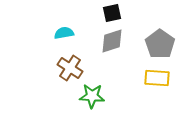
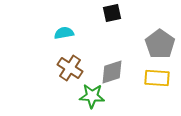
gray diamond: moved 31 px down
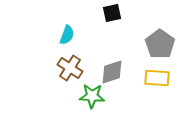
cyan semicircle: moved 3 px right, 2 px down; rotated 120 degrees clockwise
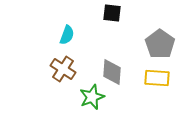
black square: rotated 18 degrees clockwise
brown cross: moved 7 px left, 1 px down
gray diamond: rotated 68 degrees counterclockwise
green star: moved 1 px down; rotated 25 degrees counterclockwise
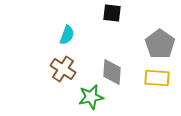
green star: moved 1 px left; rotated 10 degrees clockwise
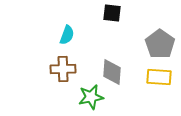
brown cross: rotated 35 degrees counterclockwise
yellow rectangle: moved 2 px right, 1 px up
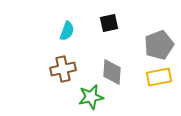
black square: moved 3 px left, 10 px down; rotated 18 degrees counterclockwise
cyan semicircle: moved 4 px up
gray pentagon: moved 1 px left, 1 px down; rotated 16 degrees clockwise
brown cross: rotated 10 degrees counterclockwise
yellow rectangle: rotated 15 degrees counterclockwise
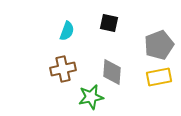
black square: rotated 24 degrees clockwise
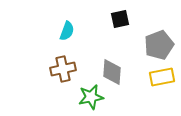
black square: moved 11 px right, 4 px up; rotated 24 degrees counterclockwise
yellow rectangle: moved 3 px right
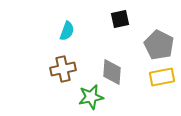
gray pentagon: rotated 24 degrees counterclockwise
